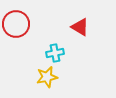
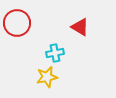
red circle: moved 1 px right, 1 px up
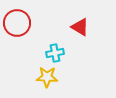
yellow star: rotated 15 degrees clockwise
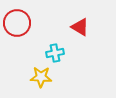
yellow star: moved 6 px left
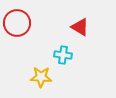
cyan cross: moved 8 px right, 2 px down; rotated 18 degrees clockwise
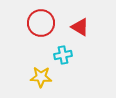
red circle: moved 24 px right
cyan cross: rotated 18 degrees counterclockwise
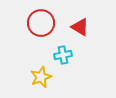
yellow star: rotated 25 degrees counterclockwise
